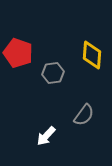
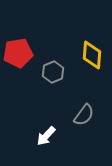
red pentagon: rotated 28 degrees counterclockwise
gray hexagon: moved 1 px up; rotated 15 degrees counterclockwise
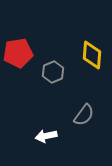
white arrow: rotated 35 degrees clockwise
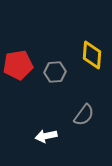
red pentagon: moved 12 px down
gray hexagon: moved 2 px right; rotated 20 degrees clockwise
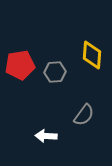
red pentagon: moved 2 px right
white arrow: rotated 15 degrees clockwise
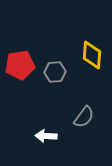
gray semicircle: moved 2 px down
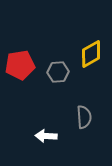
yellow diamond: moved 1 px left, 1 px up; rotated 56 degrees clockwise
gray hexagon: moved 3 px right
gray semicircle: rotated 40 degrees counterclockwise
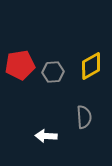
yellow diamond: moved 12 px down
gray hexagon: moved 5 px left
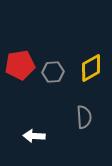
yellow diamond: moved 2 px down
white arrow: moved 12 px left
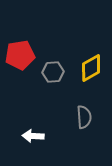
red pentagon: moved 10 px up
white arrow: moved 1 px left
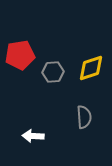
yellow diamond: rotated 12 degrees clockwise
